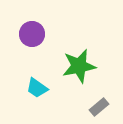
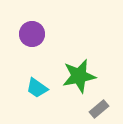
green star: moved 10 px down
gray rectangle: moved 2 px down
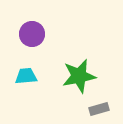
cyan trapezoid: moved 11 px left, 12 px up; rotated 140 degrees clockwise
gray rectangle: rotated 24 degrees clockwise
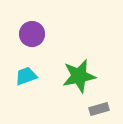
cyan trapezoid: rotated 15 degrees counterclockwise
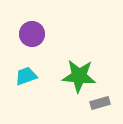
green star: rotated 16 degrees clockwise
gray rectangle: moved 1 px right, 6 px up
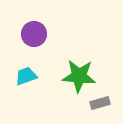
purple circle: moved 2 px right
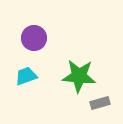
purple circle: moved 4 px down
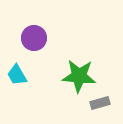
cyan trapezoid: moved 9 px left, 1 px up; rotated 100 degrees counterclockwise
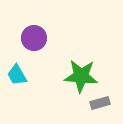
green star: moved 2 px right
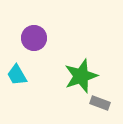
green star: rotated 24 degrees counterclockwise
gray rectangle: rotated 36 degrees clockwise
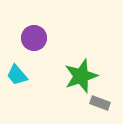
cyan trapezoid: rotated 10 degrees counterclockwise
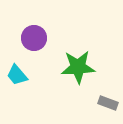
green star: moved 3 px left, 9 px up; rotated 16 degrees clockwise
gray rectangle: moved 8 px right
